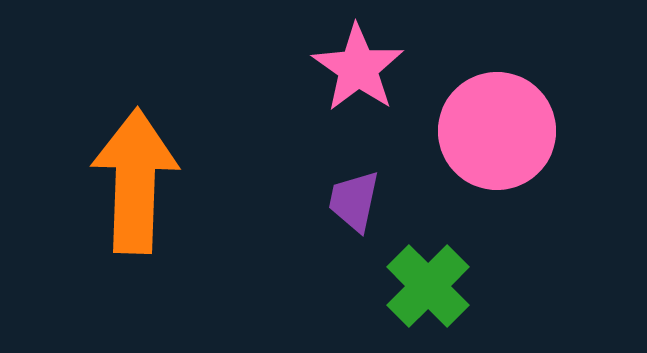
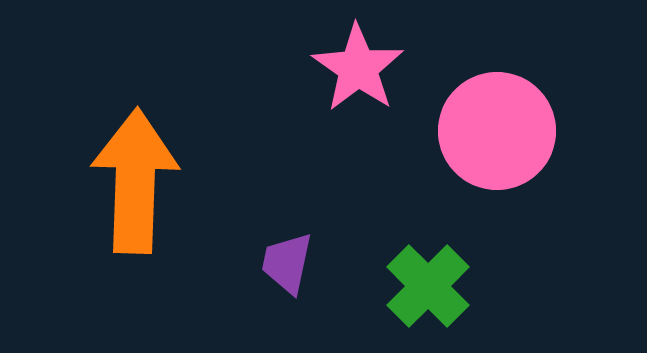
purple trapezoid: moved 67 px left, 62 px down
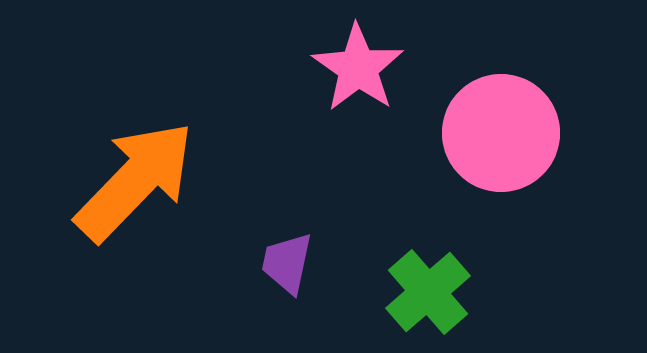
pink circle: moved 4 px right, 2 px down
orange arrow: rotated 42 degrees clockwise
green cross: moved 6 px down; rotated 4 degrees clockwise
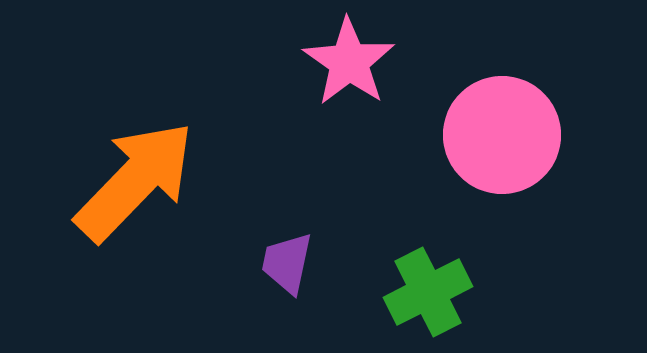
pink star: moved 9 px left, 6 px up
pink circle: moved 1 px right, 2 px down
green cross: rotated 14 degrees clockwise
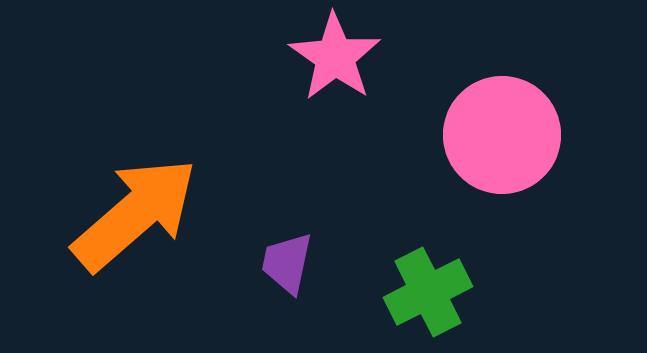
pink star: moved 14 px left, 5 px up
orange arrow: moved 33 px down; rotated 5 degrees clockwise
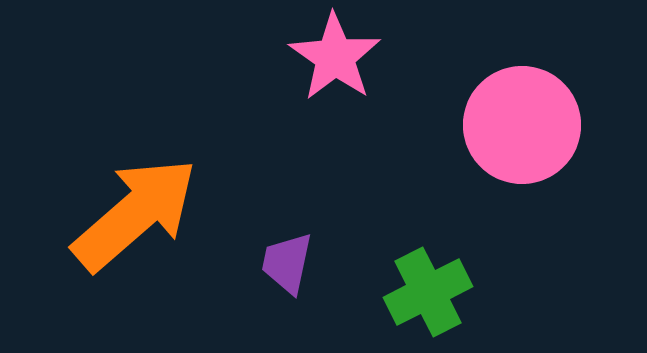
pink circle: moved 20 px right, 10 px up
